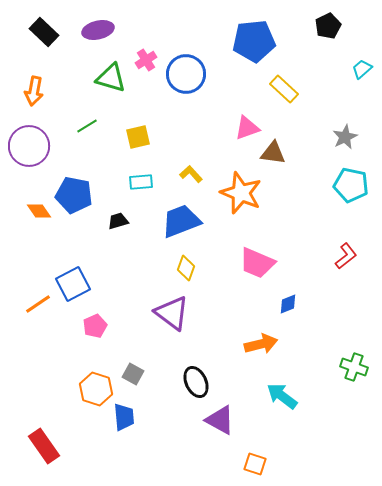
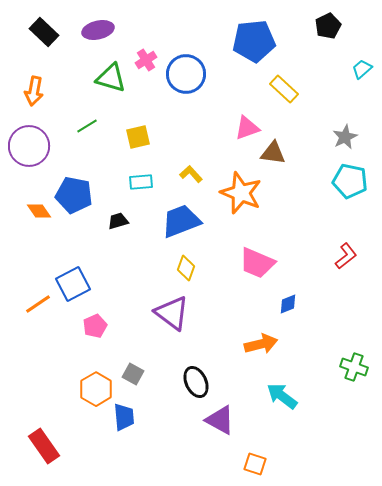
cyan pentagon at (351, 185): moved 1 px left, 4 px up
orange hexagon at (96, 389): rotated 12 degrees clockwise
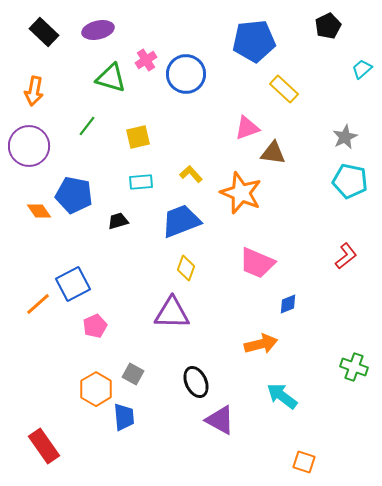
green line at (87, 126): rotated 20 degrees counterclockwise
orange line at (38, 304): rotated 8 degrees counterclockwise
purple triangle at (172, 313): rotated 36 degrees counterclockwise
orange square at (255, 464): moved 49 px right, 2 px up
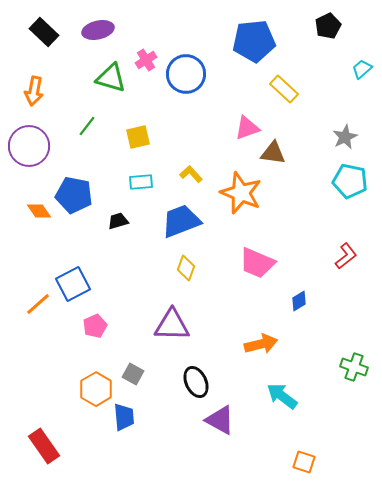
blue diamond at (288, 304): moved 11 px right, 3 px up; rotated 10 degrees counterclockwise
purple triangle at (172, 313): moved 12 px down
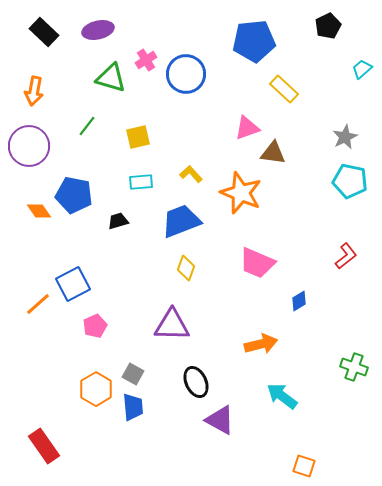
blue trapezoid at (124, 417): moved 9 px right, 10 px up
orange square at (304, 462): moved 4 px down
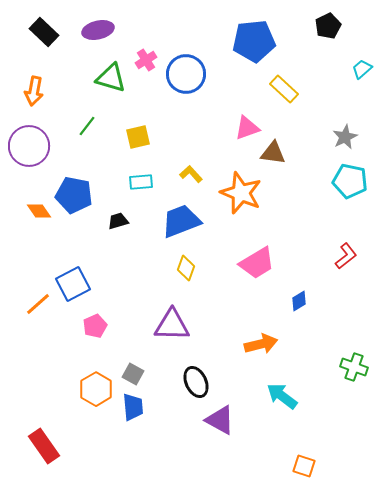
pink trapezoid at (257, 263): rotated 54 degrees counterclockwise
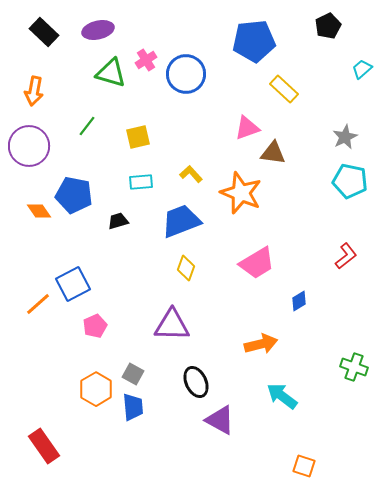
green triangle at (111, 78): moved 5 px up
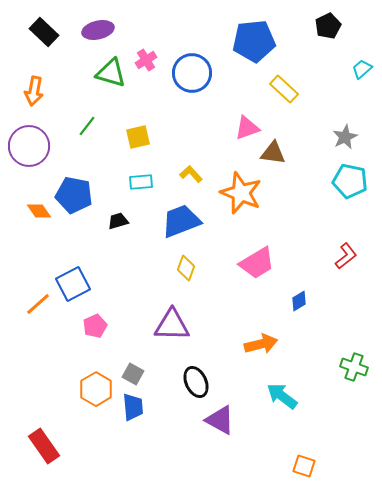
blue circle at (186, 74): moved 6 px right, 1 px up
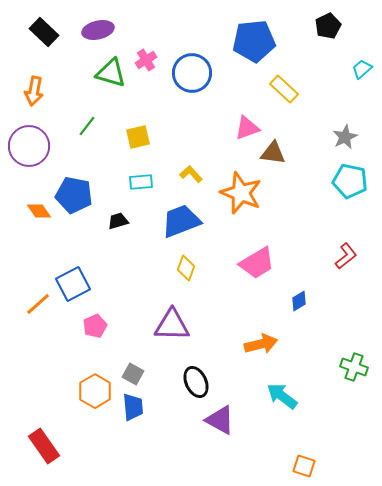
orange hexagon at (96, 389): moved 1 px left, 2 px down
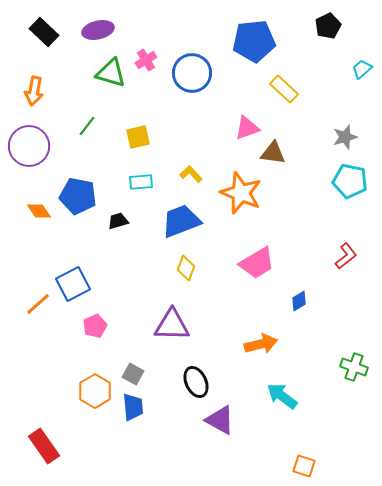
gray star at (345, 137): rotated 10 degrees clockwise
blue pentagon at (74, 195): moved 4 px right, 1 px down
